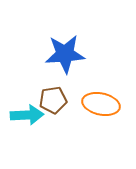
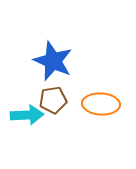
blue star: moved 12 px left, 7 px down; rotated 27 degrees clockwise
orange ellipse: rotated 9 degrees counterclockwise
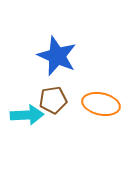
blue star: moved 4 px right, 5 px up
orange ellipse: rotated 9 degrees clockwise
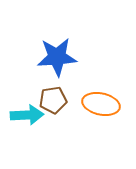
blue star: moved 1 px down; rotated 27 degrees counterclockwise
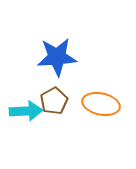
brown pentagon: moved 1 px right, 1 px down; rotated 20 degrees counterclockwise
cyan arrow: moved 1 px left, 4 px up
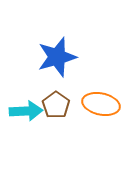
blue star: rotated 12 degrees counterclockwise
brown pentagon: moved 2 px right, 4 px down; rotated 8 degrees counterclockwise
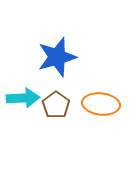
orange ellipse: rotated 6 degrees counterclockwise
cyan arrow: moved 3 px left, 13 px up
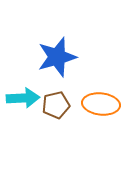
brown pentagon: rotated 24 degrees clockwise
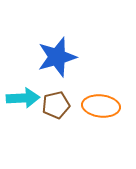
orange ellipse: moved 2 px down
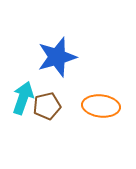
cyan arrow: rotated 68 degrees counterclockwise
brown pentagon: moved 9 px left, 1 px down
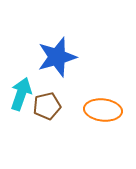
cyan arrow: moved 2 px left, 4 px up
orange ellipse: moved 2 px right, 4 px down
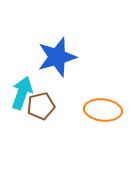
cyan arrow: moved 1 px right, 1 px up
brown pentagon: moved 6 px left
